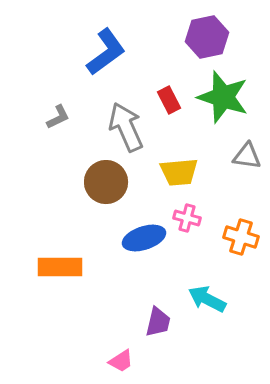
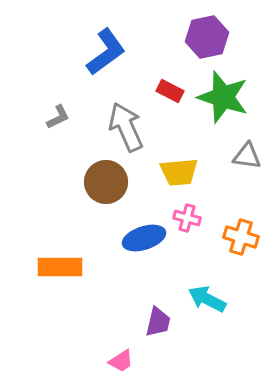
red rectangle: moved 1 px right, 9 px up; rotated 36 degrees counterclockwise
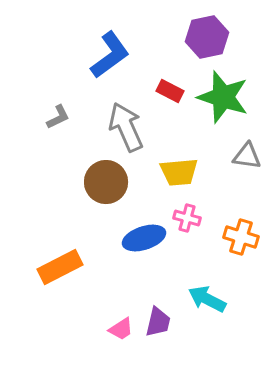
blue L-shape: moved 4 px right, 3 px down
orange rectangle: rotated 27 degrees counterclockwise
pink trapezoid: moved 32 px up
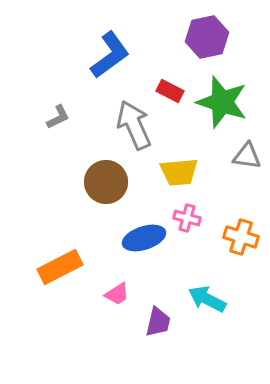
green star: moved 1 px left, 5 px down
gray arrow: moved 8 px right, 2 px up
pink trapezoid: moved 4 px left, 35 px up
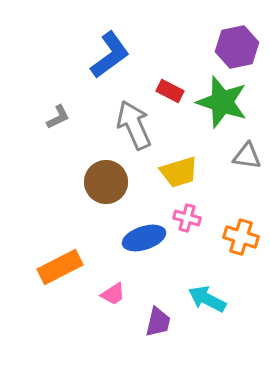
purple hexagon: moved 30 px right, 10 px down
yellow trapezoid: rotated 12 degrees counterclockwise
pink trapezoid: moved 4 px left
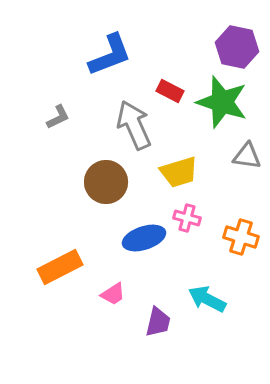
purple hexagon: rotated 24 degrees clockwise
blue L-shape: rotated 15 degrees clockwise
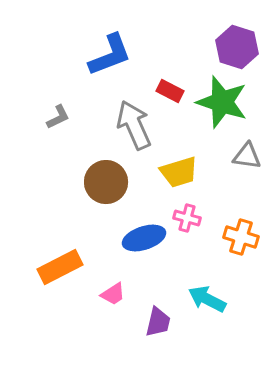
purple hexagon: rotated 6 degrees clockwise
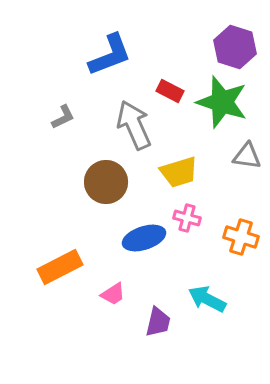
purple hexagon: moved 2 px left
gray L-shape: moved 5 px right
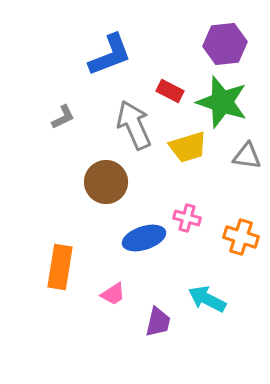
purple hexagon: moved 10 px left, 3 px up; rotated 24 degrees counterclockwise
yellow trapezoid: moved 9 px right, 25 px up
orange rectangle: rotated 54 degrees counterclockwise
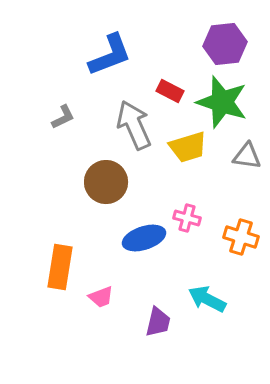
pink trapezoid: moved 12 px left, 3 px down; rotated 12 degrees clockwise
